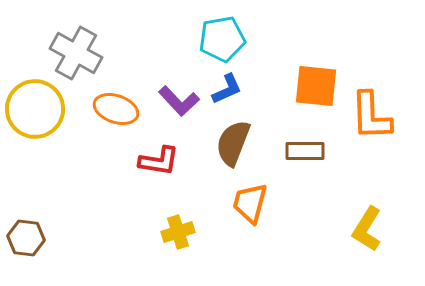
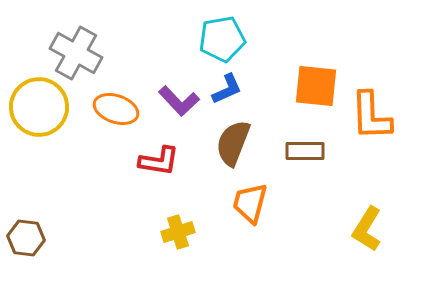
yellow circle: moved 4 px right, 2 px up
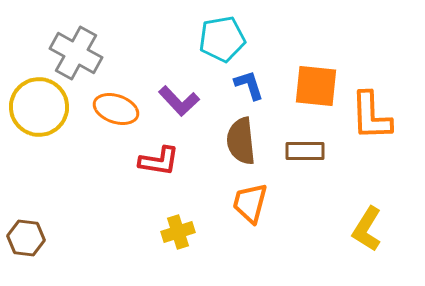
blue L-shape: moved 22 px right, 4 px up; rotated 84 degrees counterclockwise
brown semicircle: moved 8 px right, 2 px up; rotated 27 degrees counterclockwise
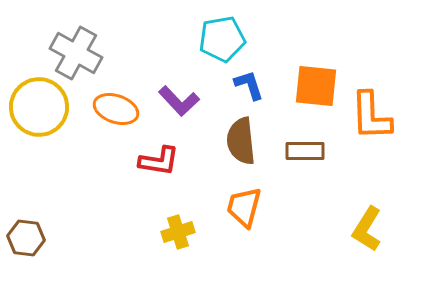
orange trapezoid: moved 6 px left, 4 px down
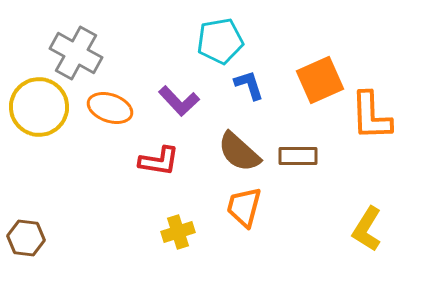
cyan pentagon: moved 2 px left, 2 px down
orange square: moved 4 px right, 6 px up; rotated 30 degrees counterclockwise
orange ellipse: moved 6 px left, 1 px up
brown semicircle: moved 2 px left, 11 px down; rotated 42 degrees counterclockwise
brown rectangle: moved 7 px left, 5 px down
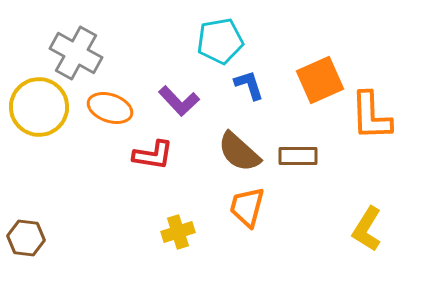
red L-shape: moved 6 px left, 6 px up
orange trapezoid: moved 3 px right
